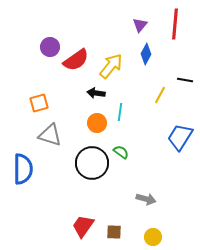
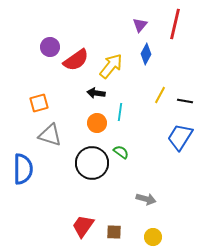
red line: rotated 8 degrees clockwise
black line: moved 21 px down
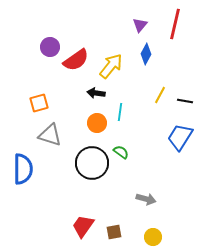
brown square: rotated 14 degrees counterclockwise
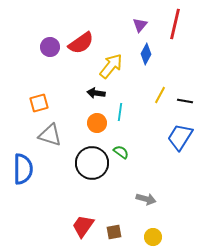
red semicircle: moved 5 px right, 17 px up
